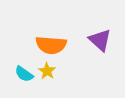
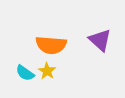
cyan semicircle: moved 1 px right, 1 px up
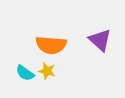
yellow star: rotated 18 degrees counterclockwise
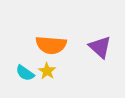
purple triangle: moved 7 px down
yellow star: rotated 18 degrees clockwise
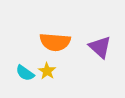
orange semicircle: moved 4 px right, 3 px up
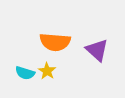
purple triangle: moved 3 px left, 3 px down
cyan semicircle: rotated 18 degrees counterclockwise
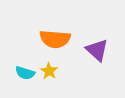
orange semicircle: moved 3 px up
yellow star: moved 2 px right
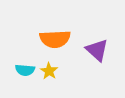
orange semicircle: rotated 8 degrees counterclockwise
cyan semicircle: moved 3 px up; rotated 12 degrees counterclockwise
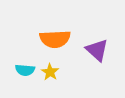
yellow star: moved 1 px right, 1 px down
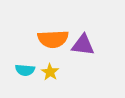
orange semicircle: moved 2 px left
purple triangle: moved 14 px left, 5 px up; rotated 35 degrees counterclockwise
